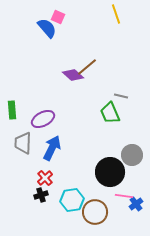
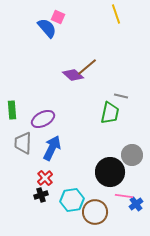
green trapezoid: rotated 145 degrees counterclockwise
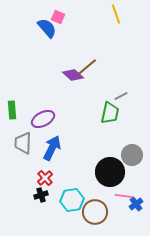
gray line: rotated 40 degrees counterclockwise
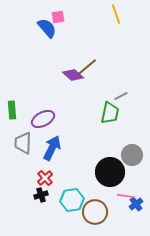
pink square: rotated 32 degrees counterclockwise
pink line: moved 2 px right
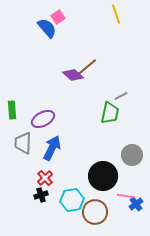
pink square: rotated 24 degrees counterclockwise
black circle: moved 7 px left, 4 px down
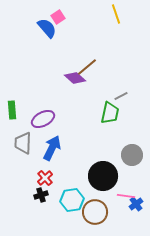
purple diamond: moved 2 px right, 3 px down
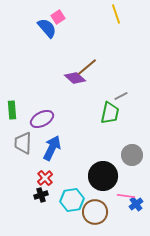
purple ellipse: moved 1 px left
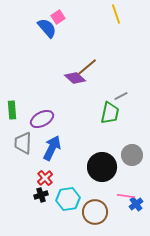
black circle: moved 1 px left, 9 px up
cyan hexagon: moved 4 px left, 1 px up
